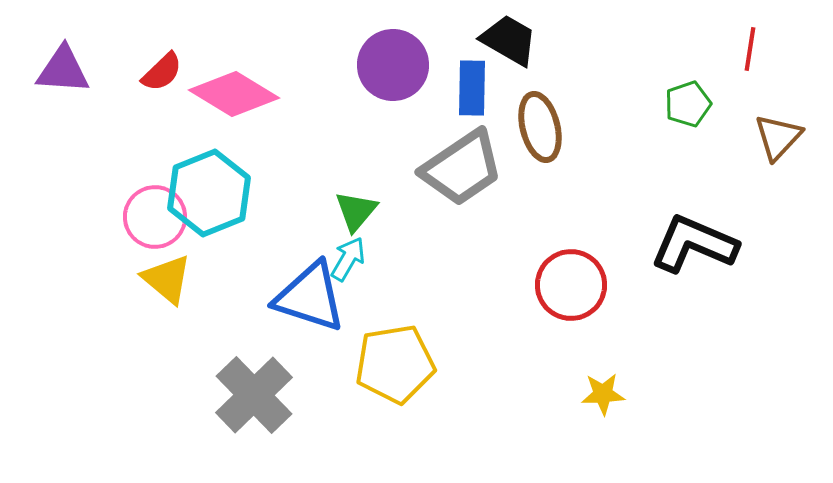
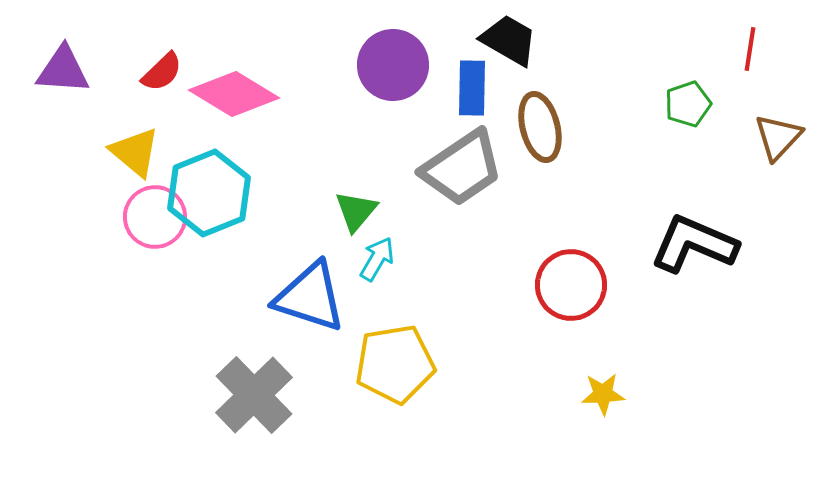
cyan arrow: moved 29 px right
yellow triangle: moved 32 px left, 127 px up
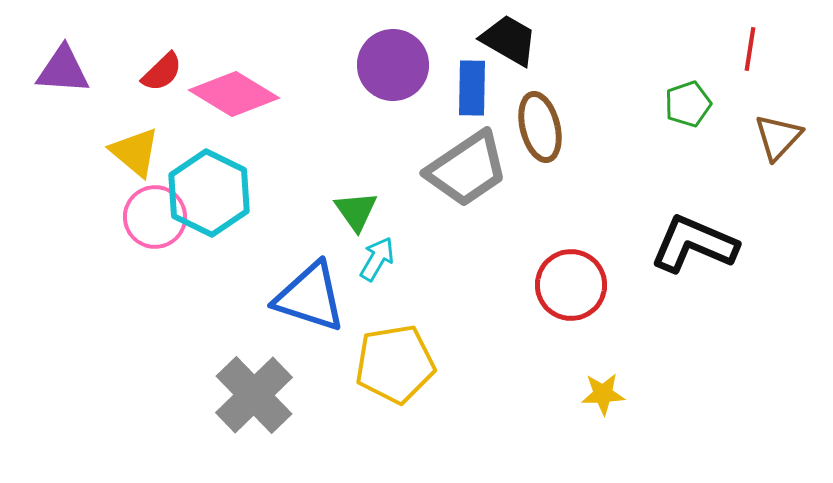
gray trapezoid: moved 5 px right, 1 px down
cyan hexagon: rotated 12 degrees counterclockwise
green triangle: rotated 15 degrees counterclockwise
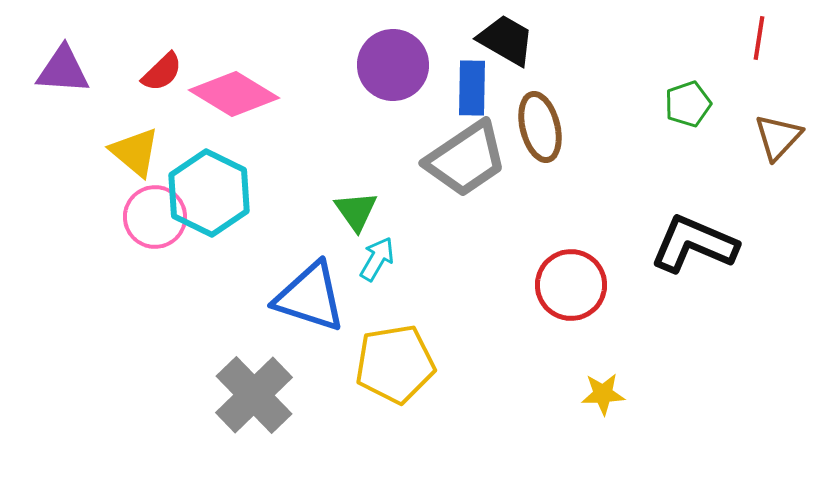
black trapezoid: moved 3 px left
red line: moved 9 px right, 11 px up
gray trapezoid: moved 1 px left, 10 px up
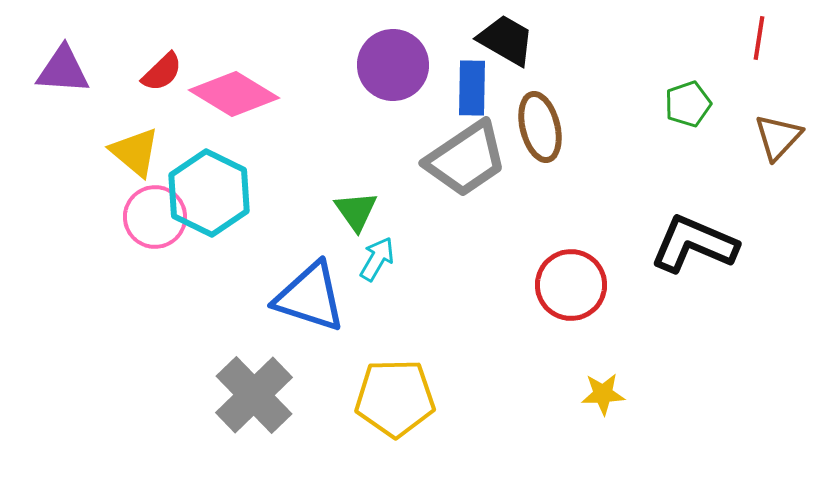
yellow pentagon: moved 34 px down; rotated 8 degrees clockwise
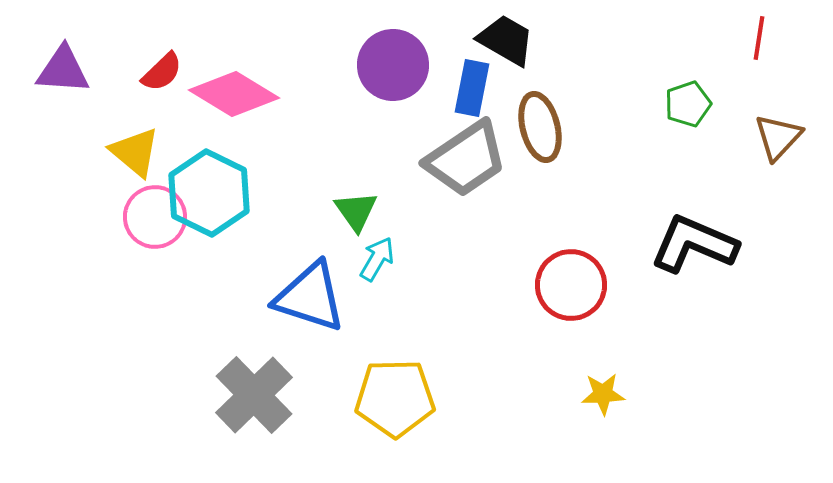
blue rectangle: rotated 10 degrees clockwise
